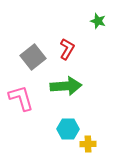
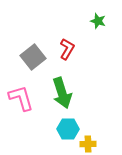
green arrow: moved 4 px left, 7 px down; rotated 76 degrees clockwise
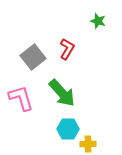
green arrow: rotated 24 degrees counterclockwise
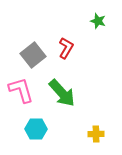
red L-shape: moved 1 px left, 1 px up
gray square: moved 2 px up
pink L-shape: moved 8 px up
cyan hexagon: moved 32 px left
yellow cross: moved 8 px right, 10 px up
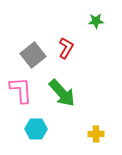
green star: moved 2 px left; rotated 21 degrees counterclockwise
pink L-shape: rotated 12 degrees clockwise
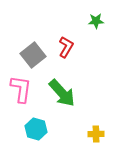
red L-shape: moved 1 px up
pink L-shape: moved 1 px up; rotated 12 degrees clockwise
cyan hexagon: rotated 15 degrees clockwise
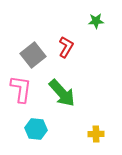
cyan hexagon: rotated 10 degrees counterclockwise
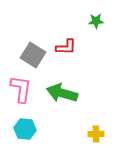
red L-shape: rotated 60 degrees clockwise
gray square: rotated 20 degrees counterclockwise
green arrow: rotated 148 degrees clockwise
cyan hexagon: moved 11 px left
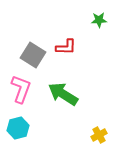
green star: moved 3 px right, 1 px up
pink L-shape: rotated 12 degrees clockwise
green arrow: moved 1 px right, 1 px down; rotated 16 degrees clockwise
cyan hexagon: moved 7 px left, 1 px up; rotated 20 degrees counterclockwise
yellow cross: moved 3 px right, 1 px down; rotated 28 degrees counterclockwise
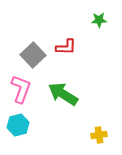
gray square: rotated 15 degrees clockwise
cyan hexagon: moved 3 px up
yellow cross: rotated 21 degrees clockwise
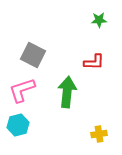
red L-shape: moved 28 px right, 15 px down
gray square: rotated 20 degrees counterclockwise
pink L-shape: moved 1 px right, 1 px down; rotated 128 degrees counterclockwise
green arrow: moved 4 px right, 2 px up; rotated 64 degrees clockwise
yellow cross: moved 1 px up
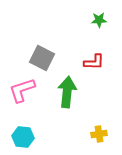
gray square: moved 9 px right, 3 px down
cyan hexagon: moved 5 px right, 12 px down; rotated 20 degrees clockwise
